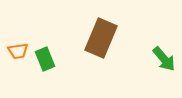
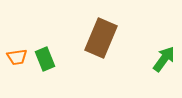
orange trapezoid: moved 1 px left, 6 px down
green arrow: rotated 104 degrees counterclockwise
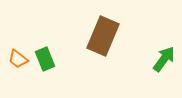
brown rectangle: moved 2 px right, 2 px up
orange trapezoid: moved 1 px right, 2 px down; rotated 45 degrees clockwise
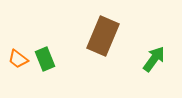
green arrow: moved 10 px left
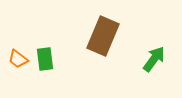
green rectangle: rotated 15 degrees clockwise
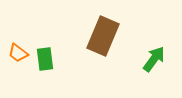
orange trapezoid: moved 6 px up
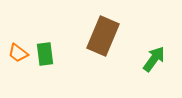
green rectangle: moved 5 px up
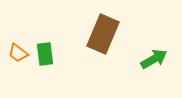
brown rectangle: moved 2 px up
green arrow: rotated 24 degrees clockwise
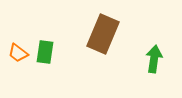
green rectangle: moved 2 px up; rotated 15 degrees clockwise
green arrow: rotated 52 degrees counterclockwise
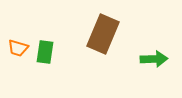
orange trapezoid: moved 5 px up; rotated 20 degrees counterclockwise
green arrow: rotated 80 degrees clockwise
